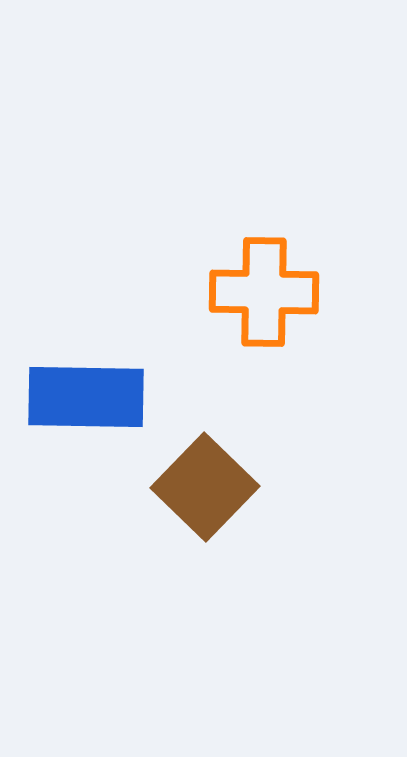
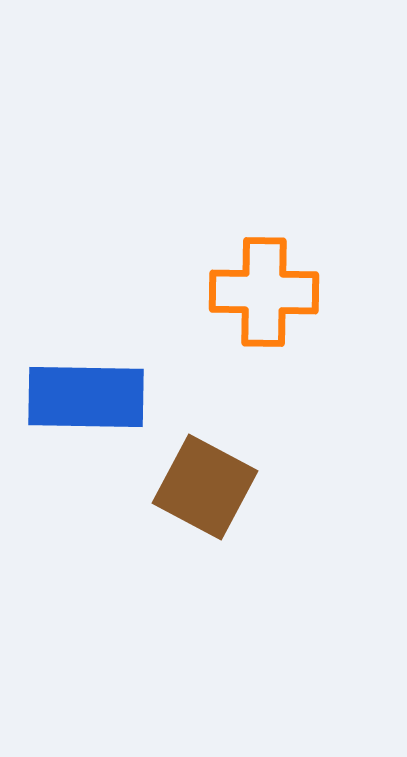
brown square: rotated 16 degrees counterclockwise
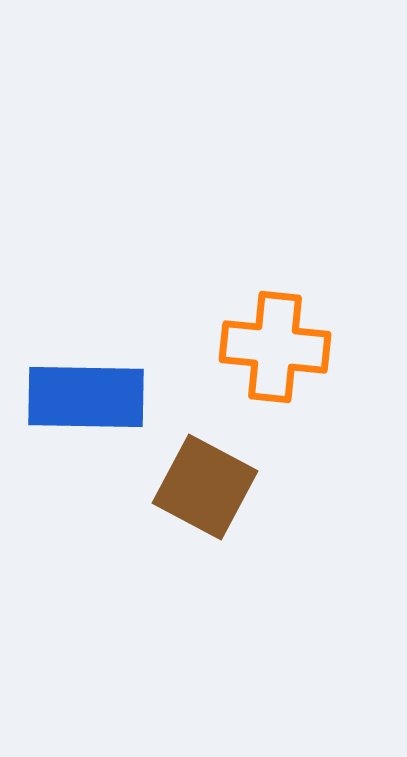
orange cross: moved 11 px right, 55 px down; rotated 5 degrees clockwise
